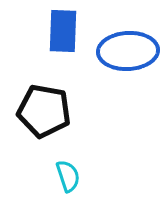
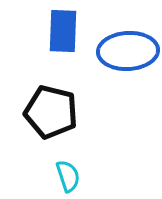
black pentagon: moved 7 px right, 1 px down; rotated 4 degrees clockwise
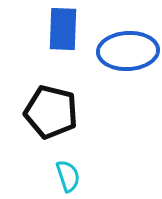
blue rectangle: moved 2 px up
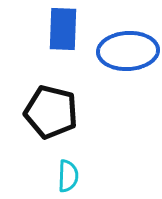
cyan semicircle: rotated 20 degrees clockwise
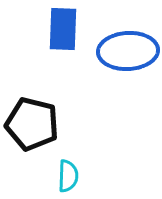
black pentagon: moved 19 px left, 12 px down
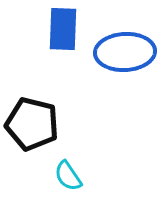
blue ellipse: moved 3 px left, 1 px down
cyan semicircle: rotated 144 degrees clockwise
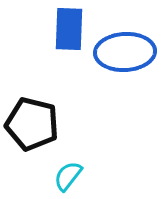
blue rectangle: moved 6 px right
cyan semicircle: rotated 72 degrees clockwise
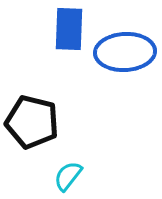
black pentagon: moved 2 px up
